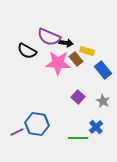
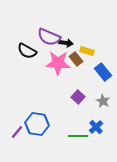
blue rectangle: moved 2 px down
purple line: rotated 24 degrees counterclockwise
green line: moved 2 px up
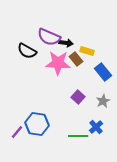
gray star: rotated 16 degrees clockwise
